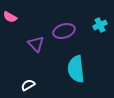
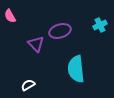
pink semicircle: moved 1 px up; rotated 32 degrees clockwise
purple ellipse: moved 4 px left
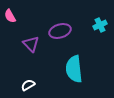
purple triangle: moved 5 px left
cyan semicircle: moved 2 px left
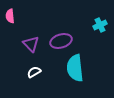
pink semicircle: rotated 24 degrees clockwise
purple ellipse: moved 1 px right, 10 px down
cyan semicircle: moved 1 px right, 1 px up
white semicircle: moved 6 px right, 13 px up
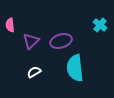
pink semicircle: moved 9 px down
cyan cross: rotated 24 degrees counterclockwise
purple triangle: moved 3 px up; rotated 30 degrees clockwise
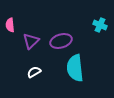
cyan cross: rotated 16 degrees counterclockwise
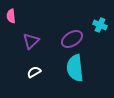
pink semicircle: moved 1 px right, 9 px up
purple ellipse: moved 11 px right, 2 px up; rotated 15 degrees counterclockwise
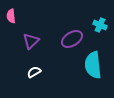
cyan semicircle: moved 18 px right, 3 px up
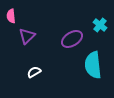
cyan cross: rotated 16 degrees clockwise
purple triangle: moved 4 px left, 5 px up
